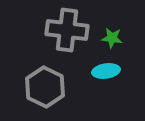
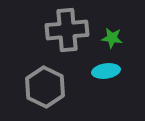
gray cross: rotated 12 degrees counterclockwise
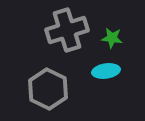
gray cross: rotated 12 degrees counterclockwise
gray hexagon: moved 3 px right, 2 px down
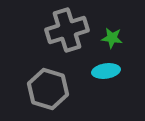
gray hexagon: rotated 9 degrees counterclockwise
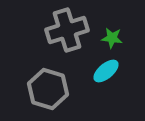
cyan ellipse: rotated 32 degrees counterclockwise
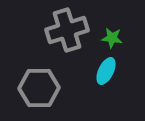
cyan ellipse: rotated 24 degrees counterclockwise
gray hexagon: moved 9 px left, 1 px up; rotated 18 degrees counterclockwise
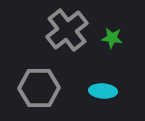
gray cross: rotated 21 degrees counterclockwise
cyan ellipse: moved 3 px left, 20 px down; rotated 68 degrees clockwise
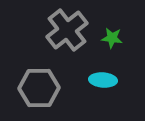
cyan ellipse: moved 11 px up
